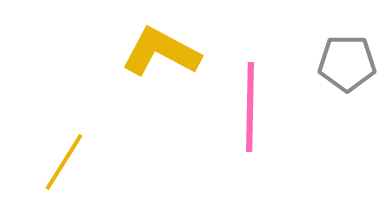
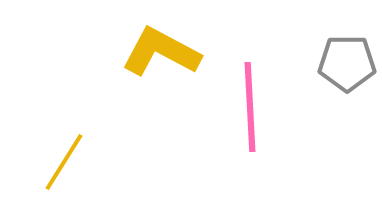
pink line: rotated 4 degrees counterclockwise
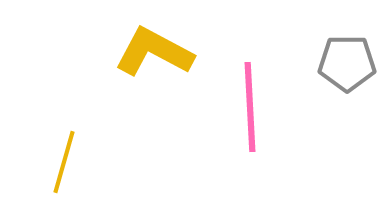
yellow L-shape: moved 7 px left
yellow line: rotated 16 degrees counterclockwise
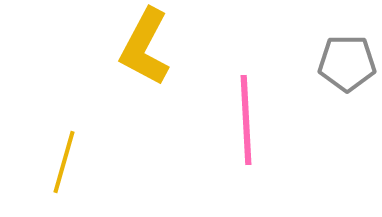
yellow L-shape: moved 9 px left, 5 px up; rotated 90 degrees counterclockwise
pink line: moved 4 px left, 13 px down
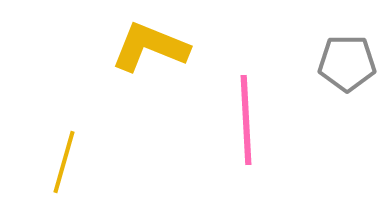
yellow L-shape: moved 5 px right; rotated 84 degrees clockwise
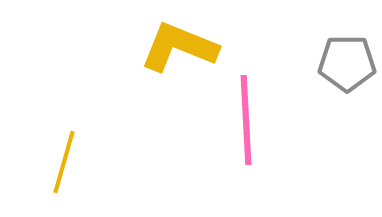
yellow L-shape: moved 29 px right
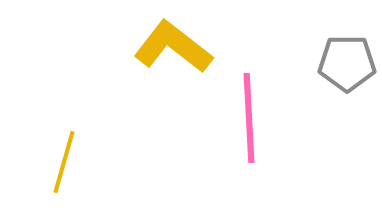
yellow L-shape: moved 6 px left; rotated 16 degrees clockwise
pink line: moved 3 px right, 2 px up
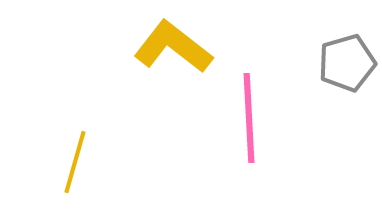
gray pentagon: rotated 16 degrees counterclockwise
yellow line: moved 11 px right
